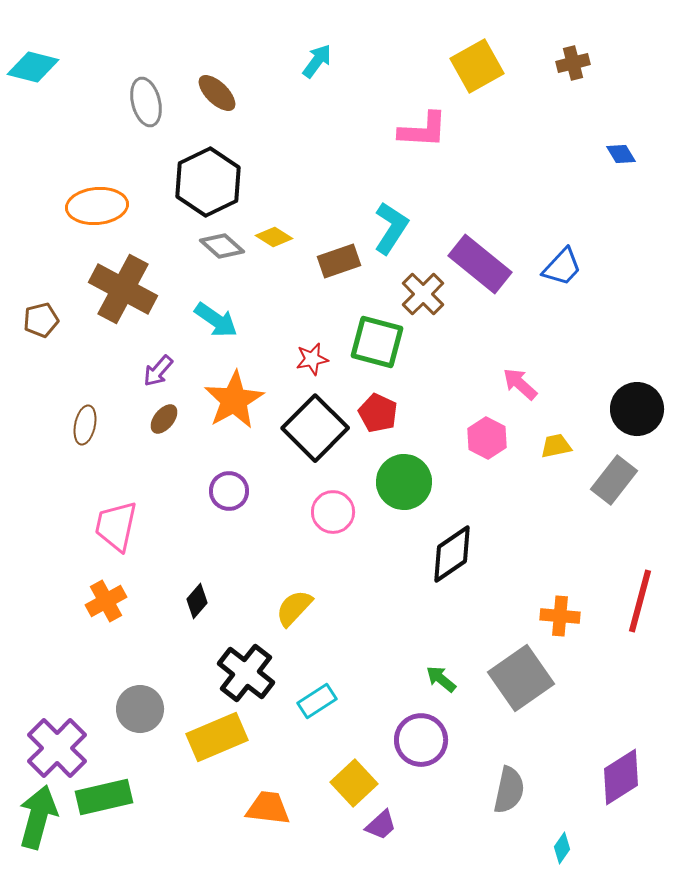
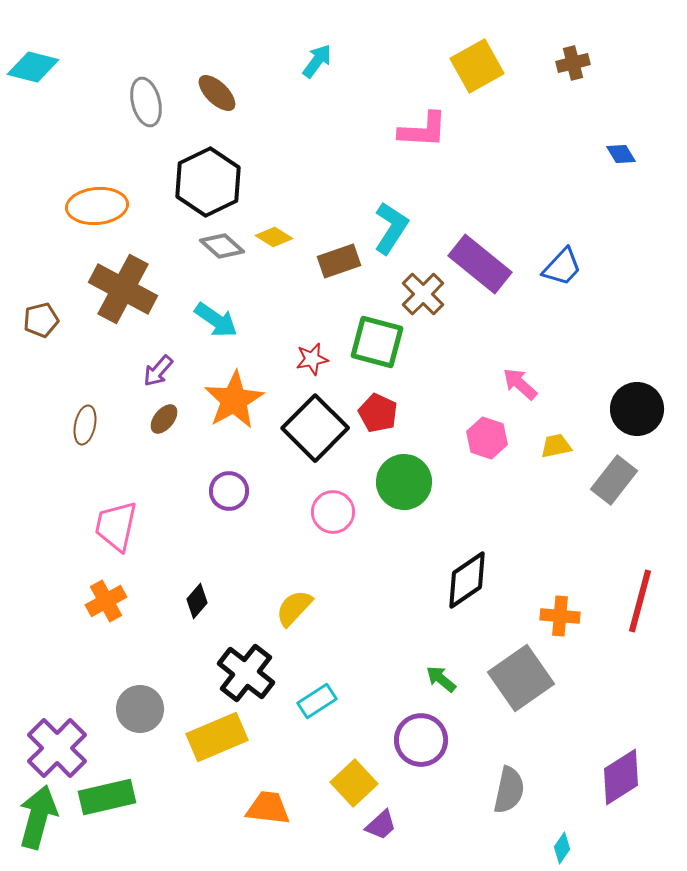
pink hexagon at (487, 438): rotated 9 degrees counterclockwise
black diamond at (452, 554): moved 15 px right, 26 px down
green rectangle at (104, 797): moved 3 px right
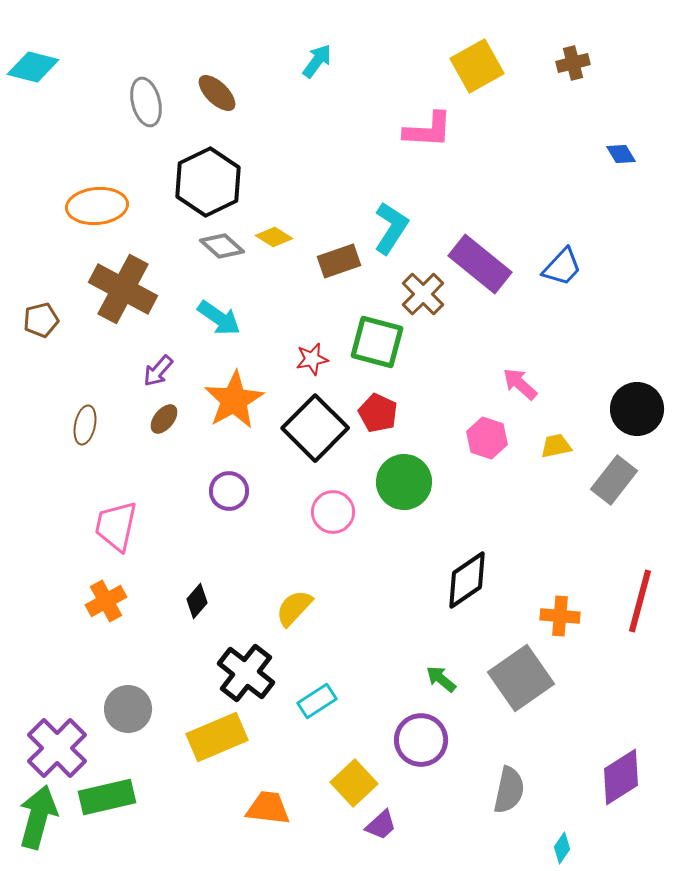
pink L-shape at (423, 130): moved 5 px right
cyan arrow at (216, 320): moved 3 px right, 2 px up
gray circle at (140, 709): moved 12 px left
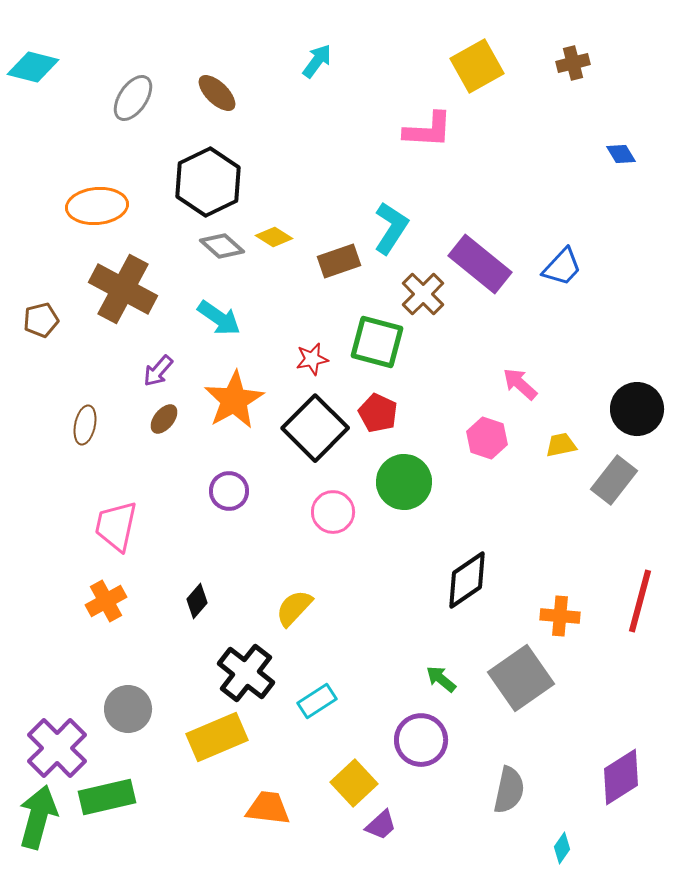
gray ellipse at (146, 102): moved 13 px left, 4 px up; rotated 48 degrees clockwise
yellow trapezoid at (556, 446): moved 5 px right, 1 px up
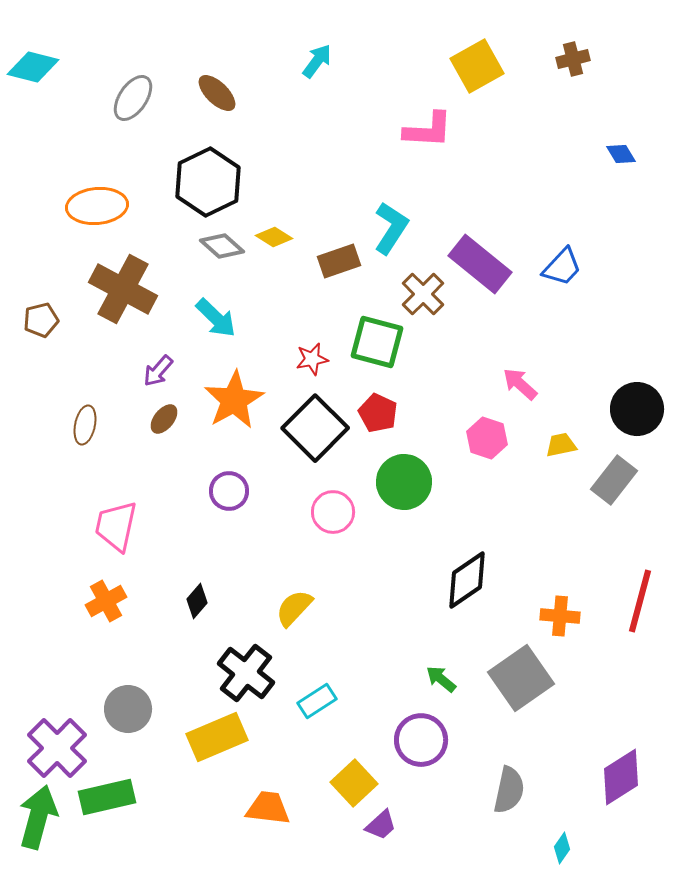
brown cross at (573, 63): moved 4 px up
cyan arrow at (219, 318): moved 3 px left; rotated 9 degrees clockwise
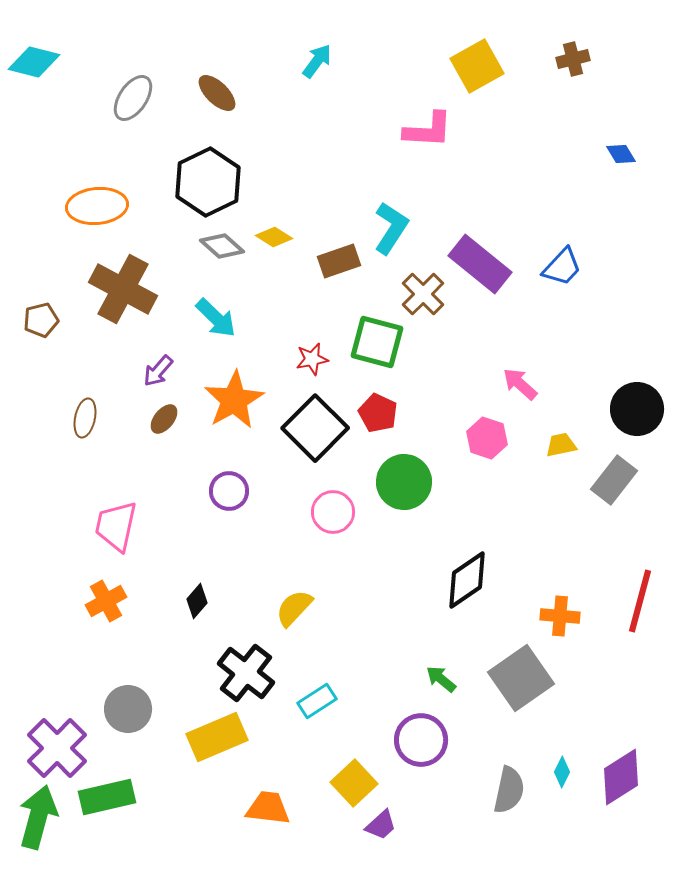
cyan diamond at (33, 67): moved 1 px right, 5 px up
brown ellipse at (85, 425): moved 7 px up
cyan diamond at (562, 848): moved 76 px up; rotated 8 degrees counterclockwise
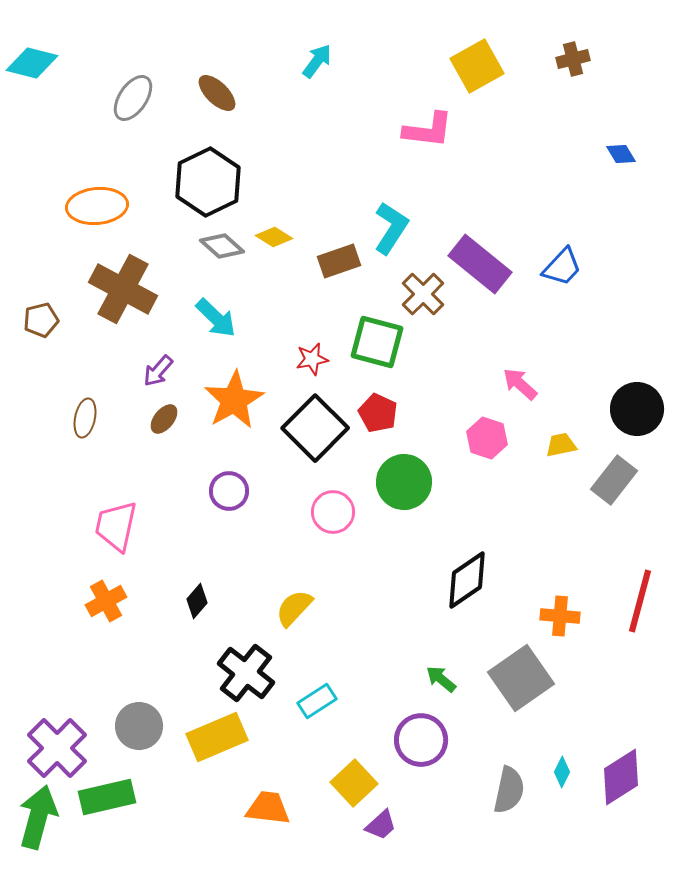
cyan diamond at (34, 62): moved 2 px left, 1 px down
pink L-shape at (428, 130): rotated 4 degrees clockwise
gray circle at (128, 709): moved 11 px right, 17 px down
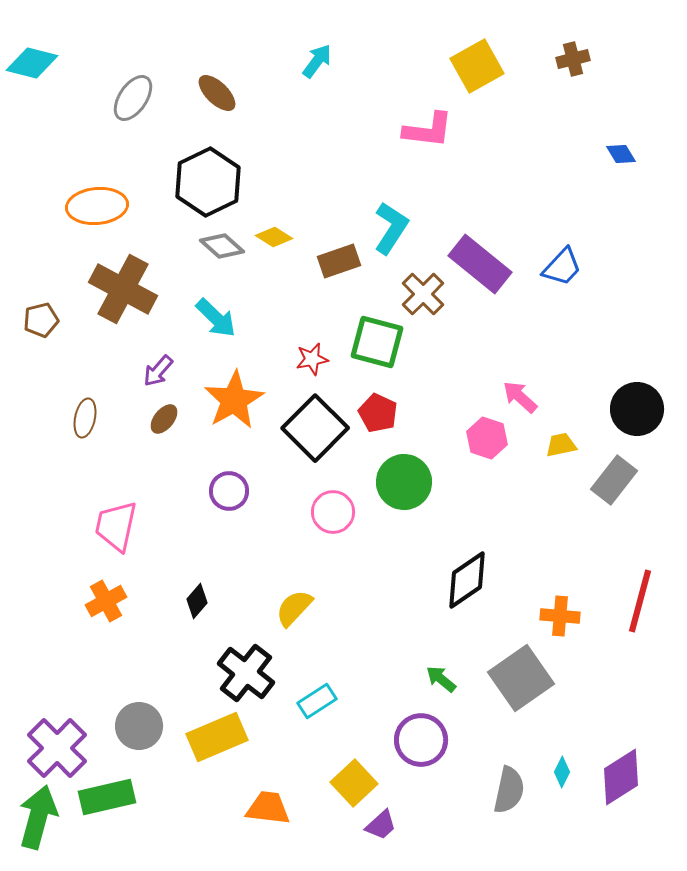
pink arrow at (520, 384): moved 13 px down
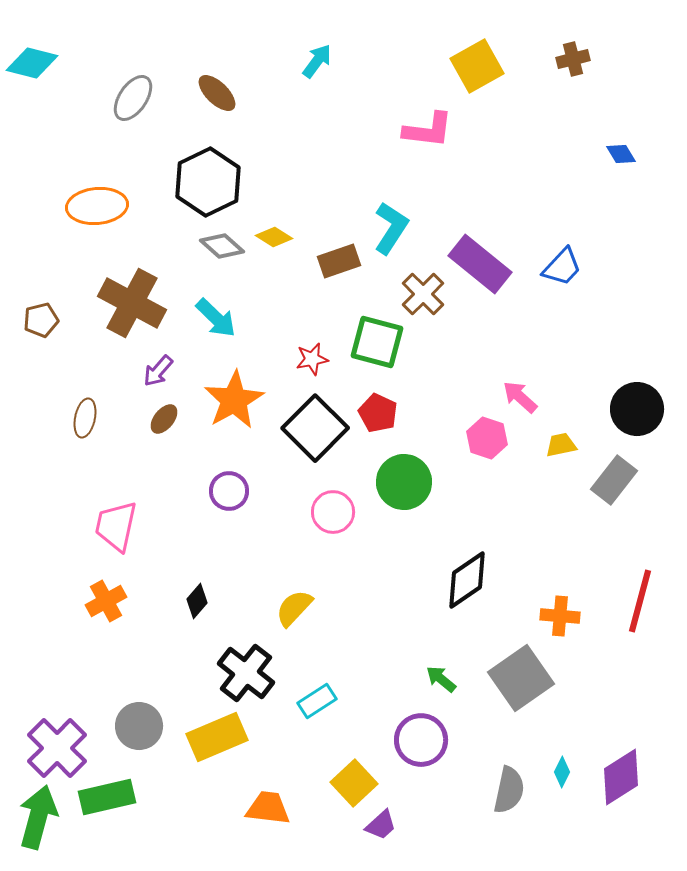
brown cross at (123, 289): moved 9 px right, 14 px down
